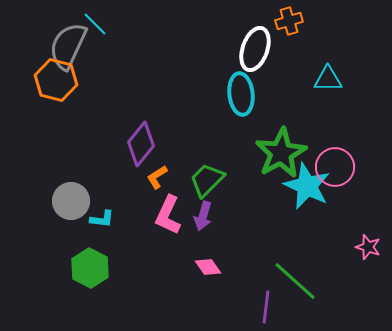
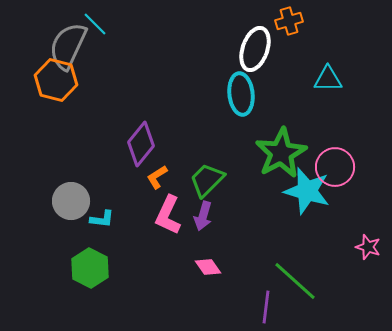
cyan star: moved 5 px down; rotated 9 degrees counterclockwise
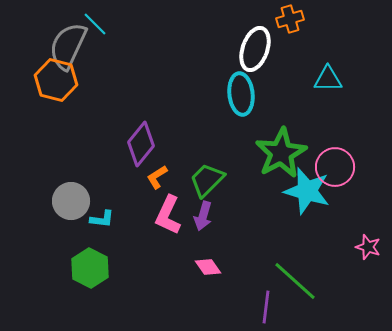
orange cross: moved 1 px right, 2 px up
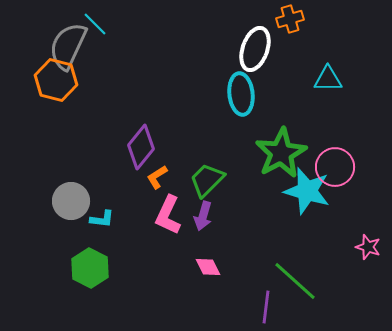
purple diamond: moved 3 px down
pink diamond: rotated 8 degrees clockwise
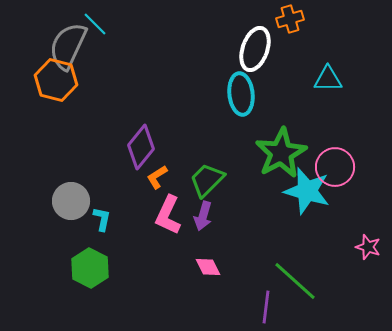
cyan L-shape: rotated 85 degrees counterclockwise
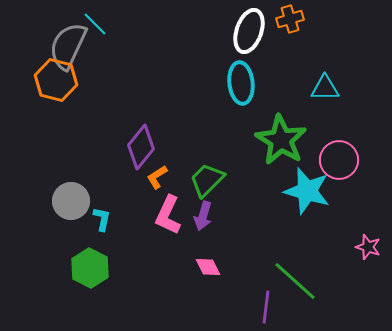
white ellipse: moved 6 px left, 18 px up
cyan triangle: moved 3 px left, 9 px down
cyan ellipse: moved 11 px up
green star: moved 13 px up; rotated 12 degrees counterclockwise
pink circle: moved 4 px right, 7 px up
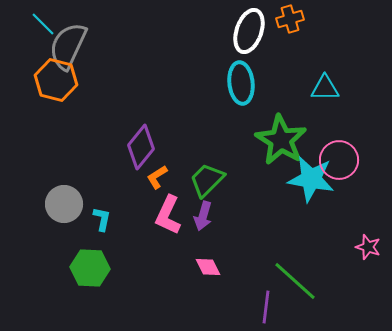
cyan line: moved 52 px left
cyan star: moved 4 px right, 12 px up; rotated 6 degrees counterclockwise
gray circle: moved 7 px left, 3 px down
green hexagon: rotated 24 degrees counterclockwise
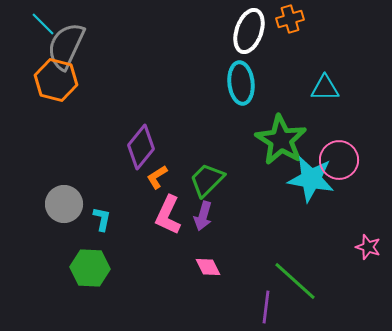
gray semicircle: moved 2 px left
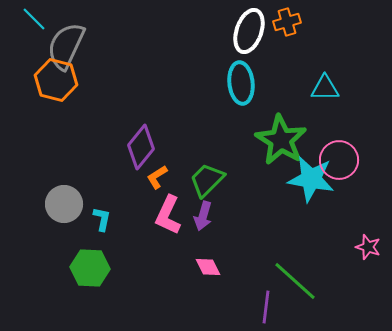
orange cross: moved 3 px left, 3 px down
cyan line: moved 9 px left, 5 px up
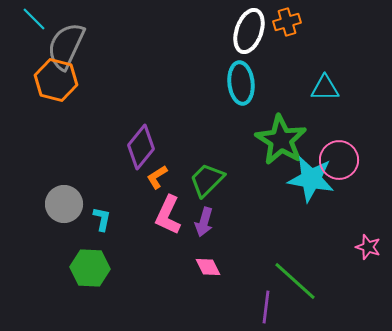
purple arrow: moved 1 px right, 6 px down
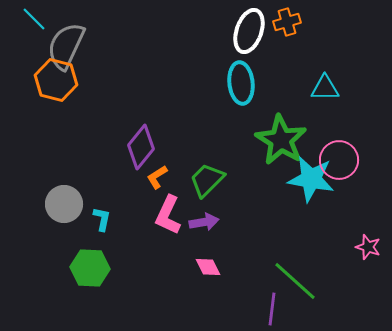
purple arrow: rotated 116 degrees counterclockwise
purple line: moved 6 px right, 2 px down
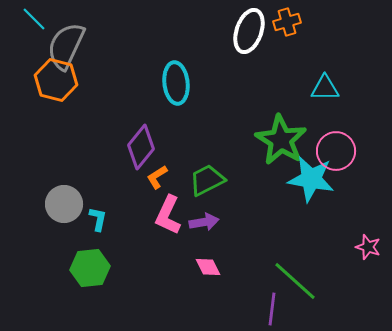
cyan ellipse: moved 65 px left
pink circle: moved 3 px left, 9 px up
green trapezoid: rotated 18 degrees clockwise
cyan L-shape: moved 4 px left
green hexagon: rotated 9 degrees counterclockwise
